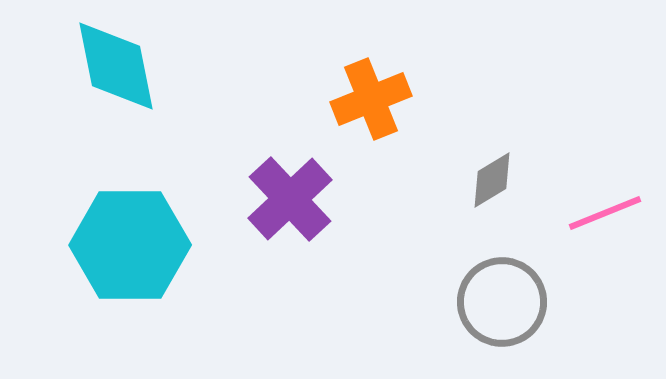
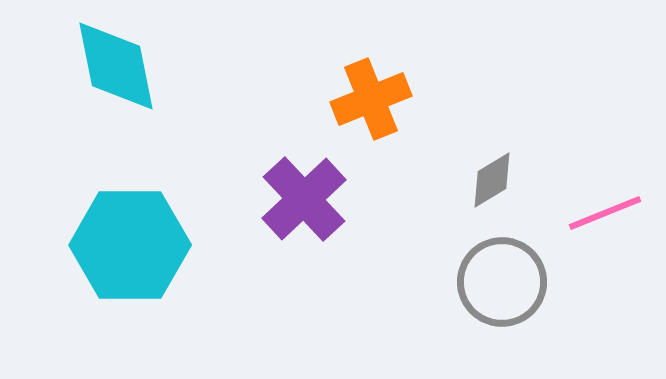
purple cross: moved 14 px right
gray circle: moved 20 px up
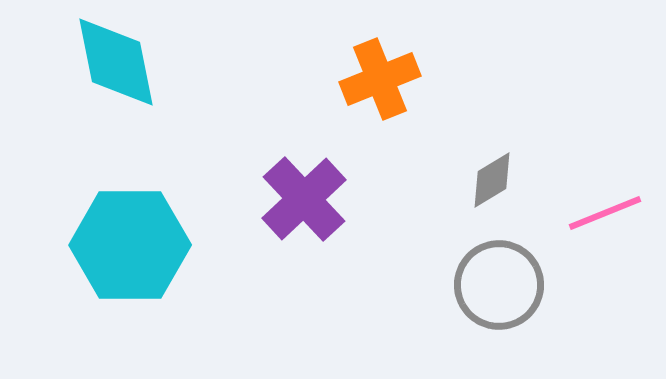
cyan diamond: moved 4 px up
orange cross: moved 9 px right, 20 px up
gray circle: moved 3 px left, 3 px down
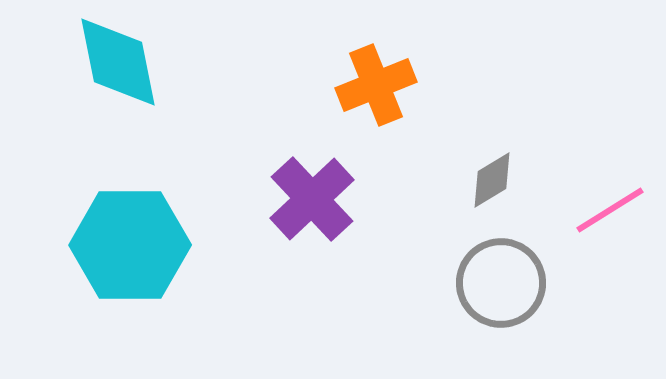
cyan diamond: moved 2 px right
orange cross: moved 4 px left, 6 px down
purple cross: moved 8 px right
pink line: moved 5 px right, 3 px up; rotated 10 degrees counterclockwise
gray circle: moved 2 px right, 2 px up
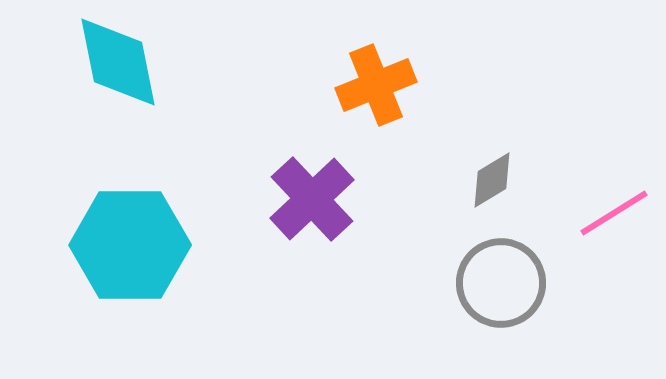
pink line: moved 4 px right, 3 px down
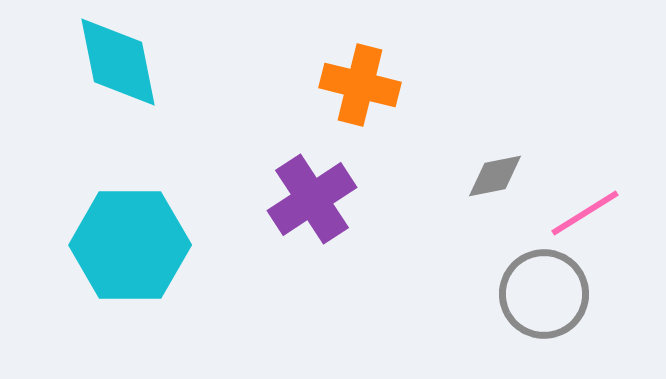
orange cross: moved 16 px left; rotated 36 degrees clockwise
gray diamond: moved 3 px right, 4 px up; rotated 20 degrees clockwise
purple cross: rotated 10 degrees clockwise
pink line: moved 29 px left
gray circle: moved 43 px right, 11 px down
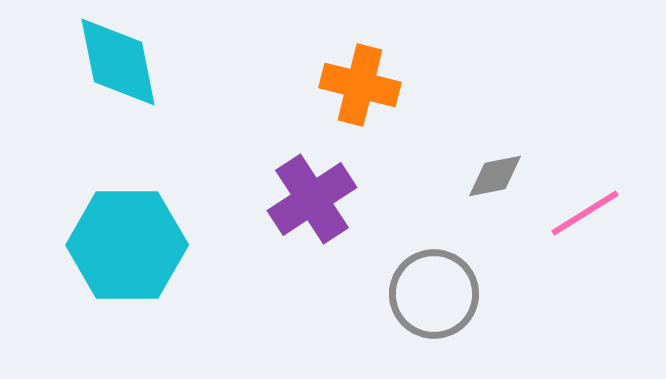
cyan hexagon: moved 3 px left
gray circle: moved 110 px left
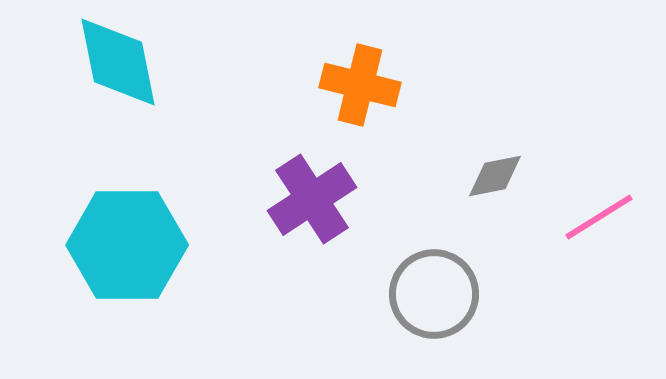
pink line: moved 14 px right, 4 px down
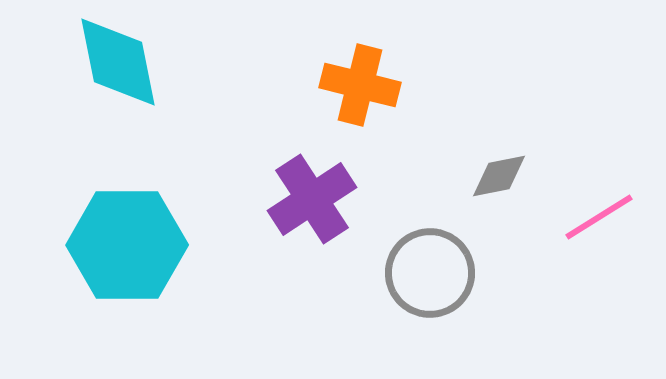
gray diamond: moved 4 px right
gray circle: moved 4 px left, 21 px up
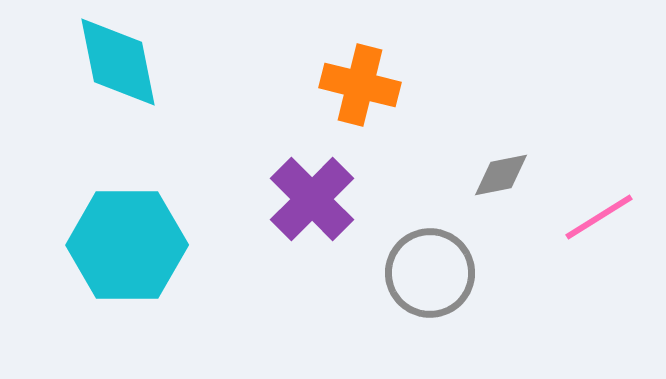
gray diamond: moved 2 px right, 1 px up
purple cross: rotated 12 degrees counterclockwise
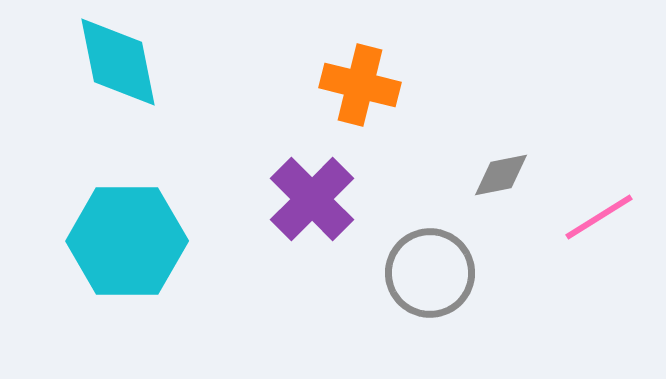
cyan hexagon: moved 4 px up
